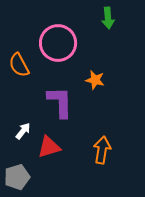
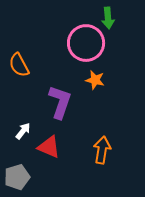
pink circle: moved 28 px right
purple L-shape: rotated 20 degrees clockwise
red triangle: rotated 40 degrees clockwise
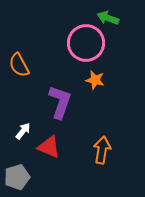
green arrow: rotated 115 degrees clockwise
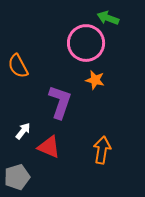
orange semicircle: moved 1 px left, 1 px down
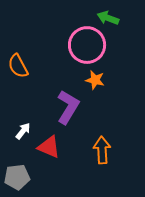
pink circle: moved 1 px right, 2 px down
purple L-shape: moved 8 px right, 5 px down; rotated 12 degrees clockwise
orange arrow: rotated 12 degrees counterclockwise
gray pentagon: rotated 10 degrees clockwise
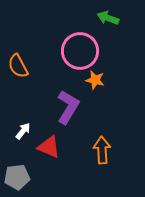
pink circle: moved 7 px left, 6 px down
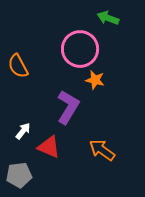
pink circle: moved 2 px up
orange arrow: rotated 52 degrees counterclockwise
gray pentagon: moved 2 px right, 2 px up
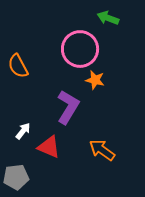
gray pentagon: moved 3 px left, 2 px down
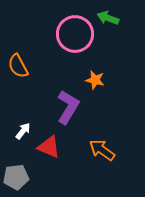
pink circle: moved 5 px left, 15 px up
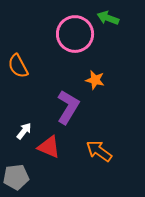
white arrow: moved 1 px right
orange arrow: moved 3 px left, 1 px down
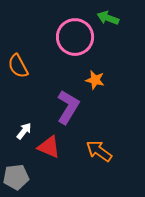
pink circle: moved 3 px down
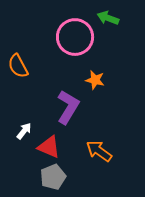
gray pentagon: moved 37 px right; rotated 15 degrees counterclockwise
